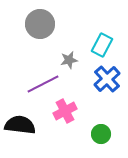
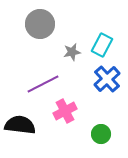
gray star: moved 3 px right, 8 px up
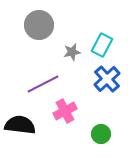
gray circle: moved 1 px left, 1 px down
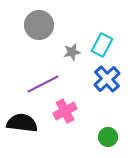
black semicircle: moved 2 px right, 2 px up
green circle: moved 7 px right, 3 px down
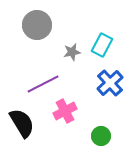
gray circle: moved 2 px left
blue cross: moved 3 px right, 4 px down
black semicircle: rotated 52 degrees clockwise
green circle: moved 7 px left, 1 px up
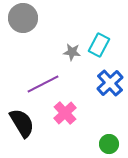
gray circle: moved 14 px left, 7 px up
cyan rectangle: moved 3 px left
gray star: rotated 18 degrees clockwise
pink cross: moved 2 px down; rotated 15 degrees counterclockwise
green circle: moved 8 px right, 8 px down
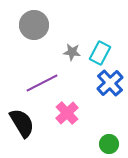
gray circle: moved 11 px right, 7 px down
cyan rectangle: moved 1 px right, 8 px down
purple line: moved 1 px left, 1 px up
pink cross: moved 2 px right
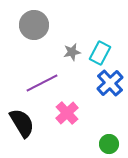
gray star: rotated 18 degrees counterclockwise
